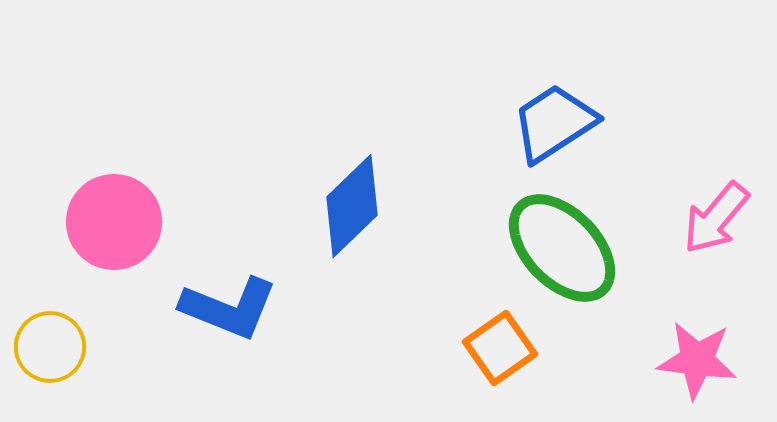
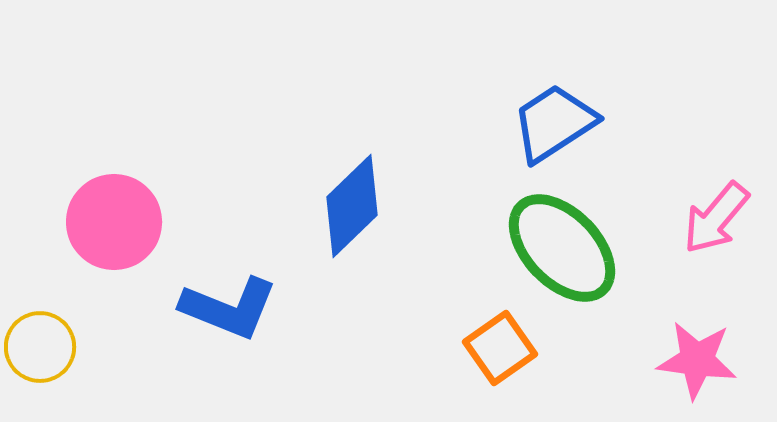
yellow circle: moved 10 px left
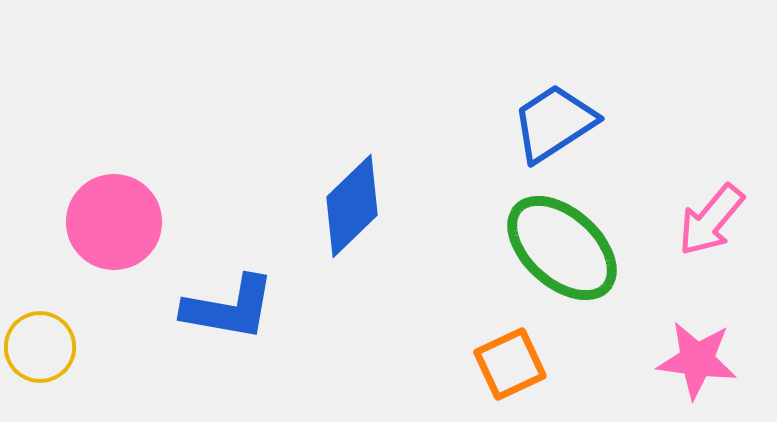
pink arrow: moved 5 px left, 2 px down
green ellipse: rotated 4 degrees counterclockwise
blue L-shape: rotated 12 degrees counterclockwise
orange square: moved 10 px right, 16 px down; rotated 10 degrees clockwise
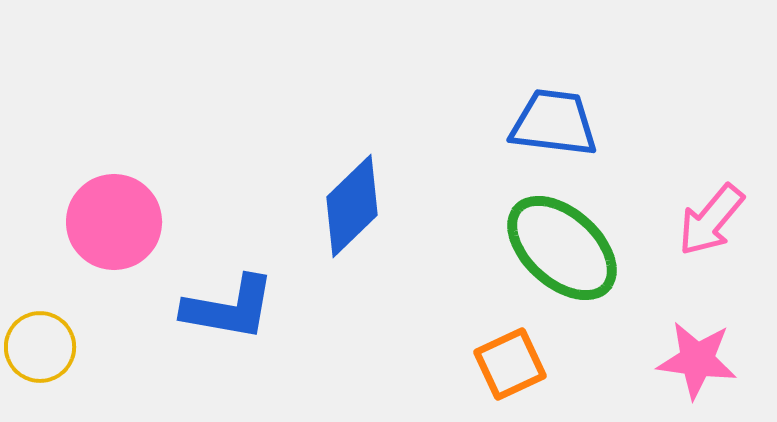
blue trapezoid: rotated 40 degrees clockwise
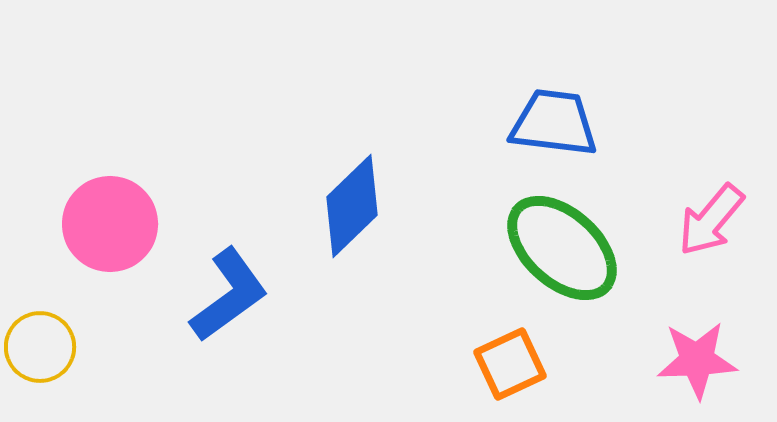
pink circle: moved 4 px left, 2 px down
blue L-shape: moved 13 px up; rotated 46 degrees counterclockwise
pink star: rotated 10 degrees counterclockwise
